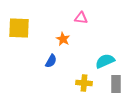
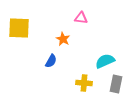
gray rectangle: rotated 12 degrees clockwise
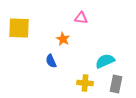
blue semicircle: rotated 128 degrees clockwise
yellow cross: moved 1 px right
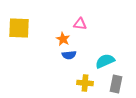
pink triangle: moved 1 px left, 6 px down
blue semicircle: moved 18 px right, 6 px up; rotated 72 degrees counterclockwise
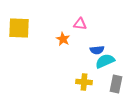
blue semicircle: moved 28 px right, 5 px up
yellow cross: moved 1 px left, 1 px up
